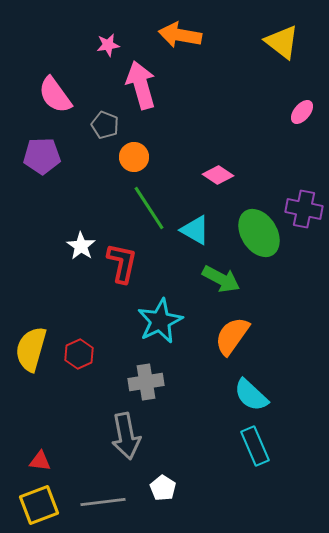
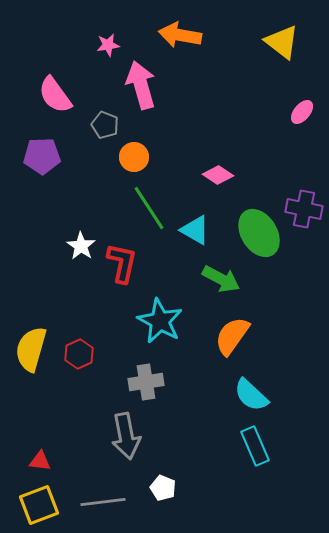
cyan star: rotated 18 degrees counterclockwise
white pentagon: rotated 10 degrees counterclockwise
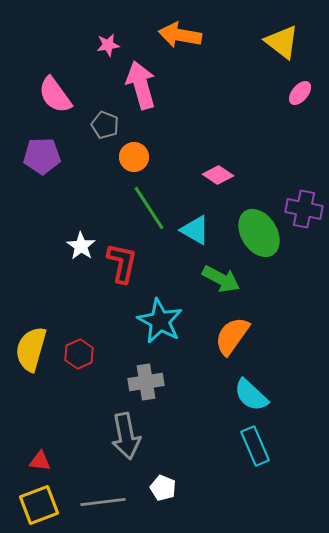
pink ellipse: moved 2 px left, 19 px up
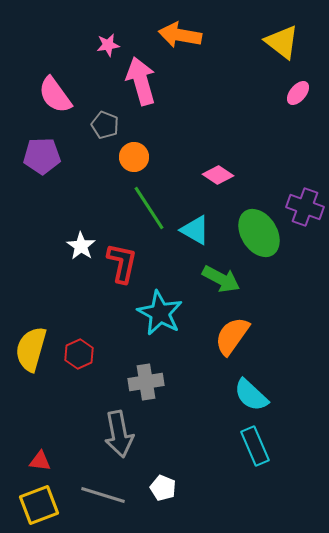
pink arrow: moved 4 px up
pink ellipse: moved 2 px left
purple cross: moved 1 px right, 2 px up; rotated 9 degrees clockwise
cyan star: moved 8 px up
gray arrow: moved 7 px left, 2 px up
gray line: moved 7 px up; rotated 24 degrees clockwise
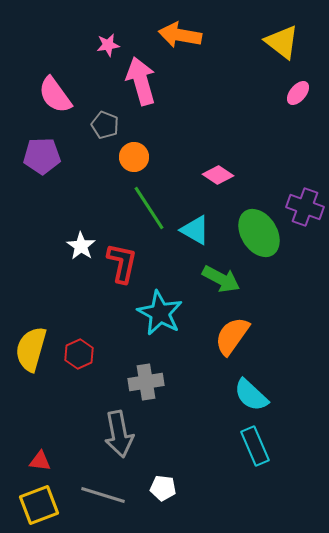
white pentagon: rotated 15 degrees counterclockwise
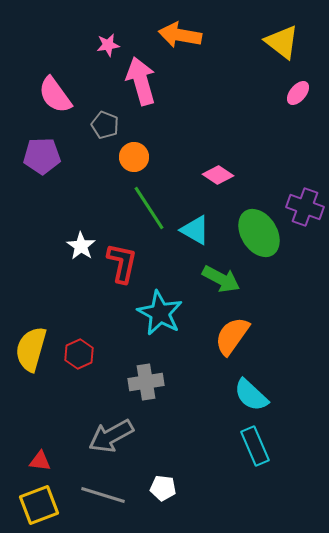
gray arrow: moved 8 px left, 2 px down; rotated 72 degrees clockwise
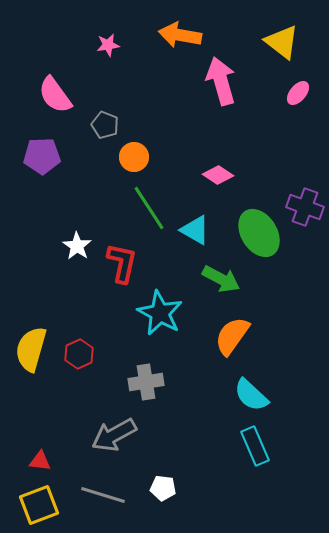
pink arrow: moved 80 px right
white star: moved 4 px left
gray arrow: moved 3 px right, 1 px up
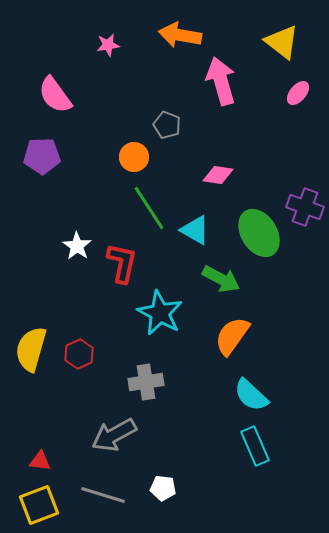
gray pentagon: moved 62 px right
pink diamond: rotated 24 degrees counterclockwise
